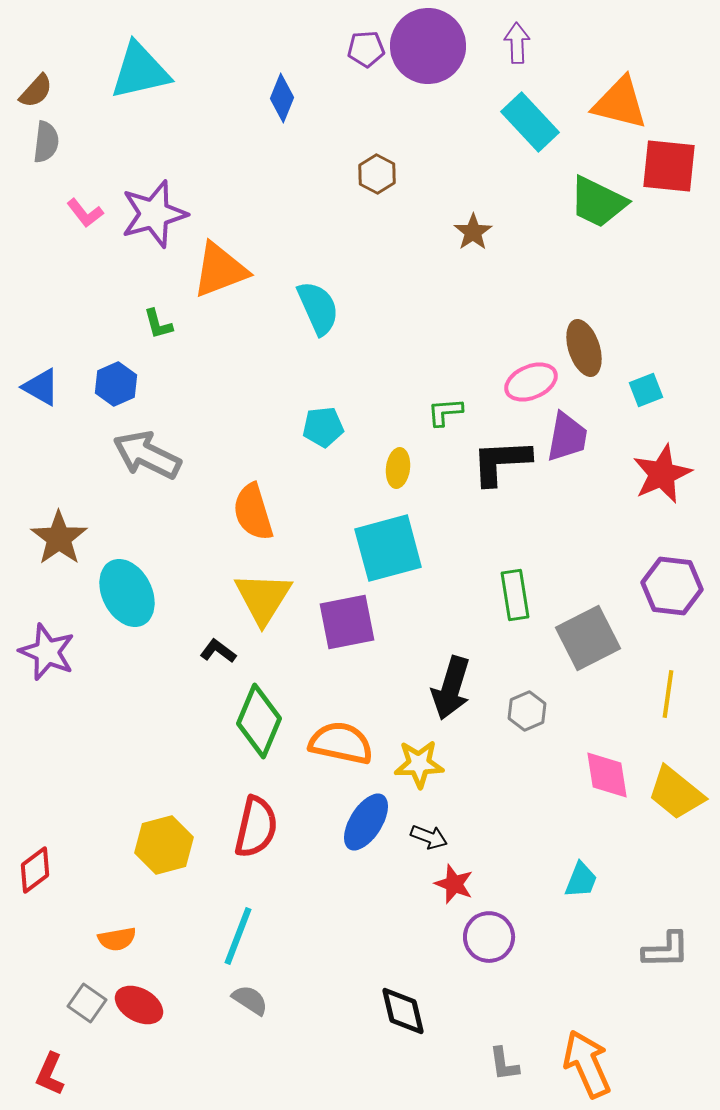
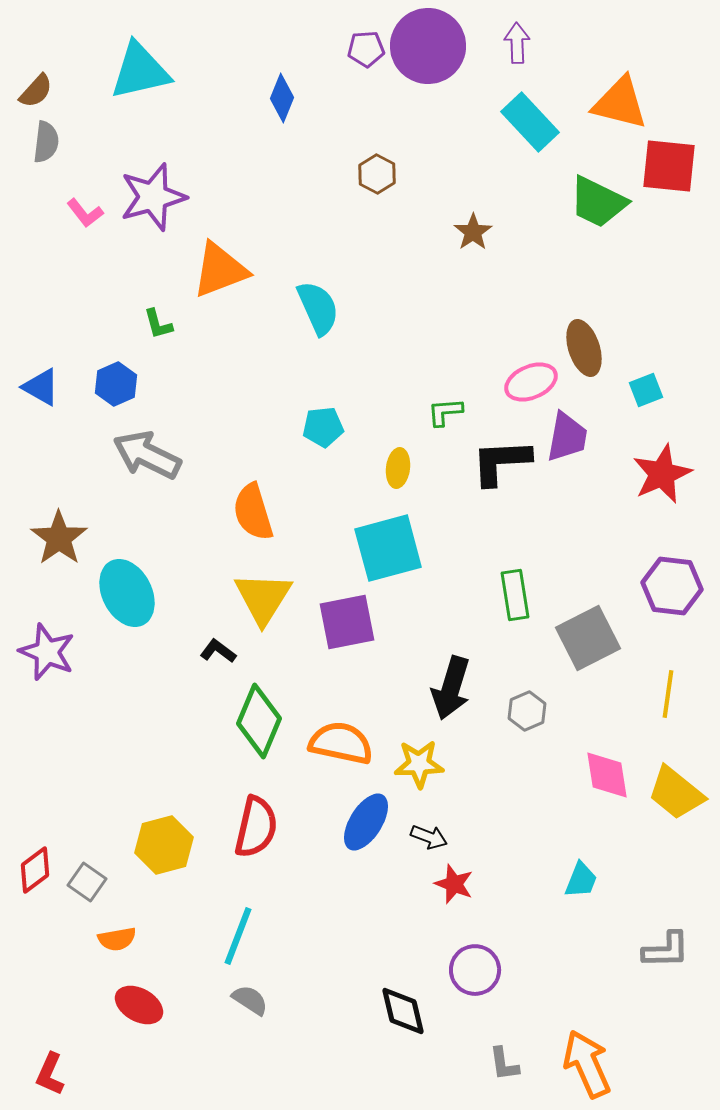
purple star at (154, 214): moved 1 px left, 17 px up
purple circle at (489, 937): moved 14 px left, 33 px down
gray square at (87, 1003): moved 121 px up
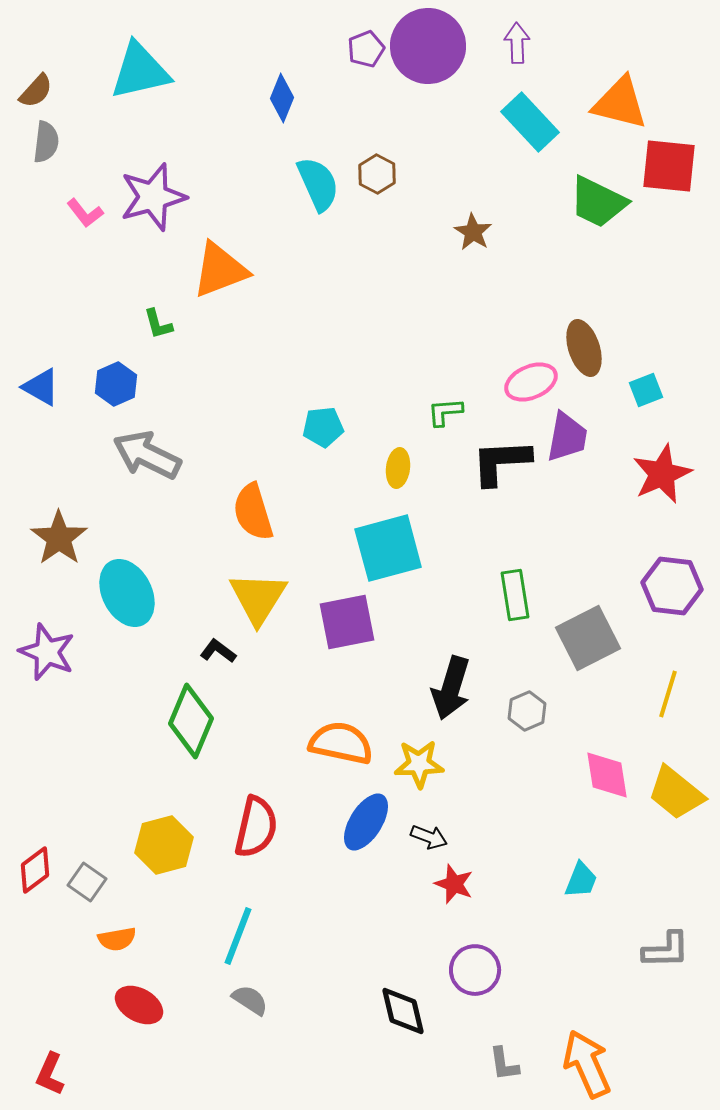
purple pentagon at (366, 49): rotated 18 degrees counterclockwise
brown star at (473, 232): rotated 6 degrees counterclockwise
cyan semicircle at (318, 308): moved 124 px up
yellow triangle at (263, 598): moved 5 px left
yellow line at (668, 694): rotated 9 degrees clockwise
green diamond at (259, 721): moved 68 px left
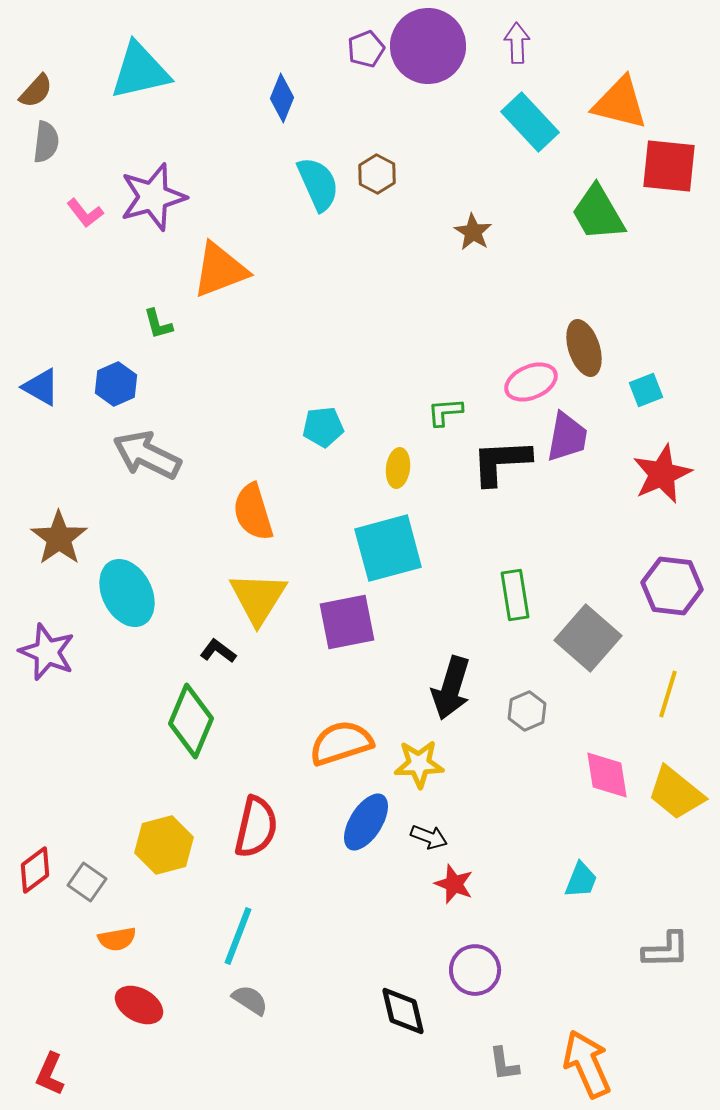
green trapezoid at (598, 202): moved 11 px down; rotated 34 degrees clockwise
gray square at (588, 638): rotated 22 degrees counterclockwise
orange semicircle at (341, 743): rotated 30 degrees counterclockwise
